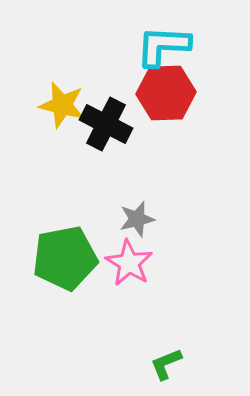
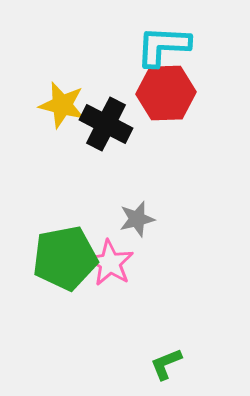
pink star: moved 19 px left
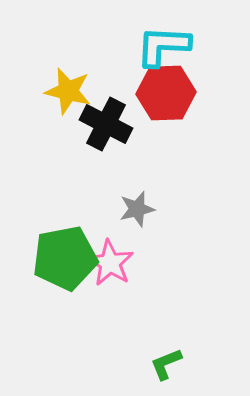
yellow star: moved 6 px right, 14 px up
gray star: moved 10 px up
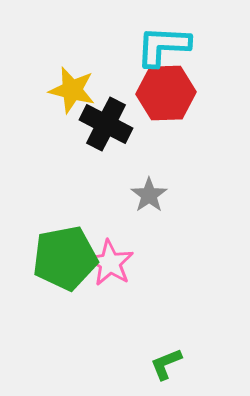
yellow star: moved 4 px right, 1 px up
gray star: moved 12 px right, 14 px up; rotated 21 degrees counterclockwise
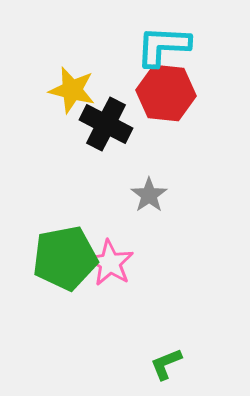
red hexagon: rotated 8 degrees clockwise
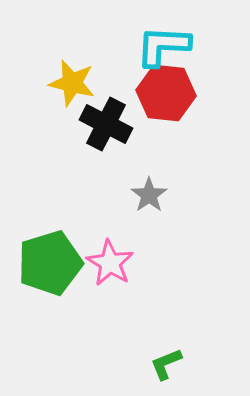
yellow star: moved 7 px up
green pentagon: moved 15 px left, 5 px down; rotated 6 degrees counterclockwise
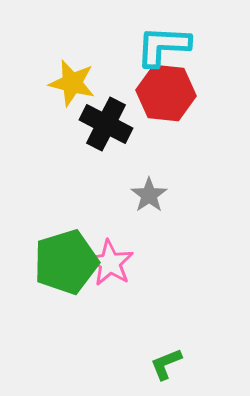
green pentagon: moved 16 px right, 1 px up
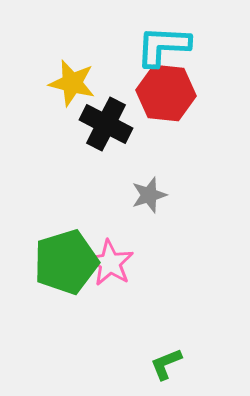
gray star: rotated 18 degrees clockwise
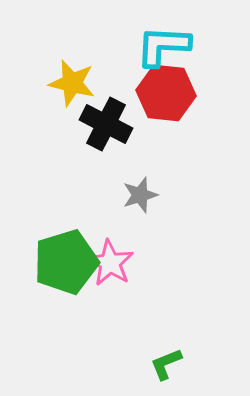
gray star: moved 9 px left
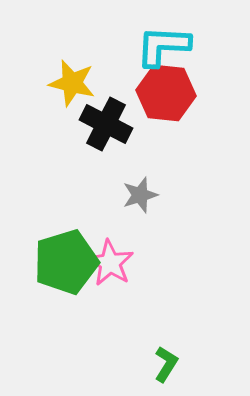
green L-shape: rotated 144 degrees clockwise
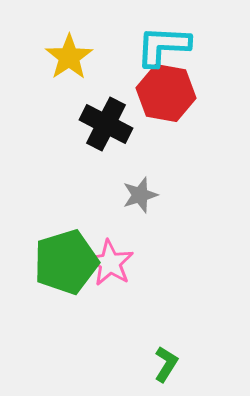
yellow star: moved 3 px left, 26 px up; rotated 24 degrees clockwise
red hexagon: rotated 4 degrees clockwise
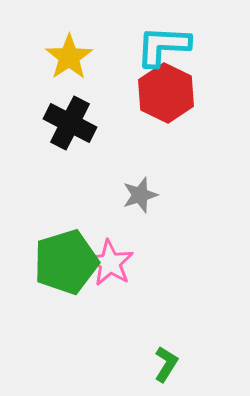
red hexagon: rotated 16 degrees clockwise
black cross: moved 36 px left, 1 px up
